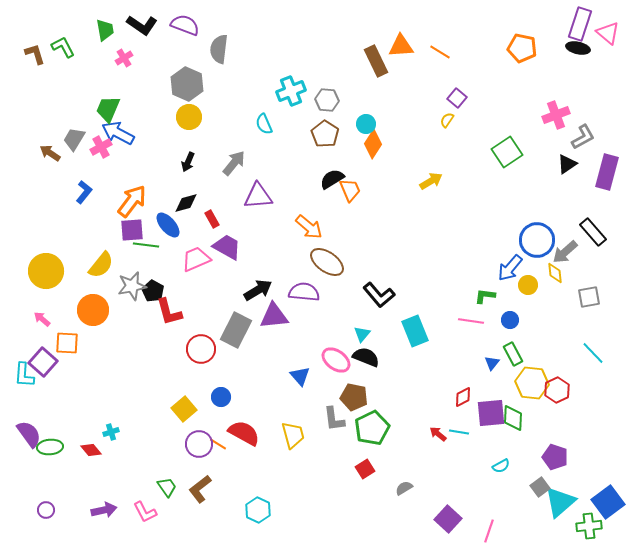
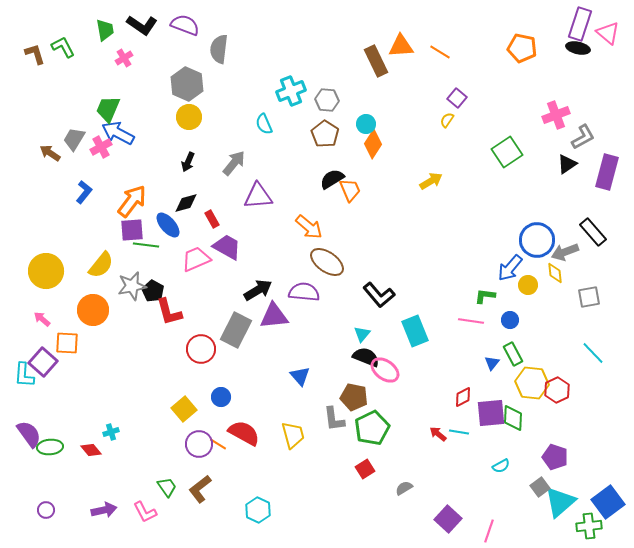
gray arrow at (565, 252): rotated 20 degrees clockwise
pink ellipse at (336, 360): moved 49 px right, 10 px down
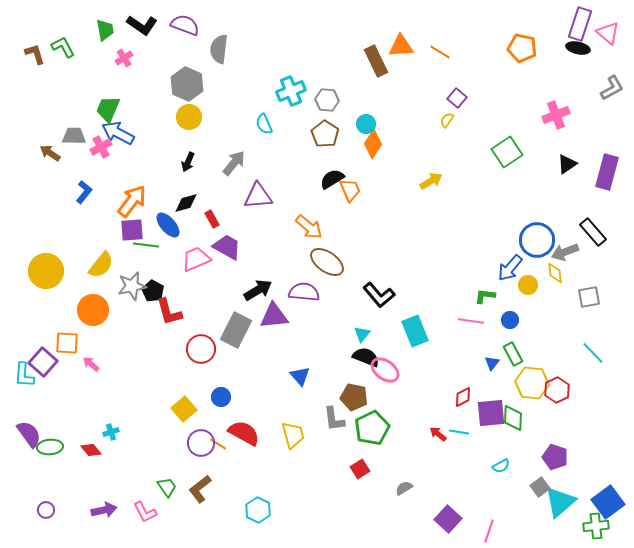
gray L-shape at (583, 137): moved 29 px right, 49 px up
gray trapezoid at (74, 139): moved 3 px up; rotated 60 degrees clockwise
pink arrow at (42, 319): moved 49 px right, 45 px down
purple circle at (199, 444): moved 2 px right, 1 px up
red square at (365, 469): moved 5 px left
green cross at (589, 526): moved 7 px right
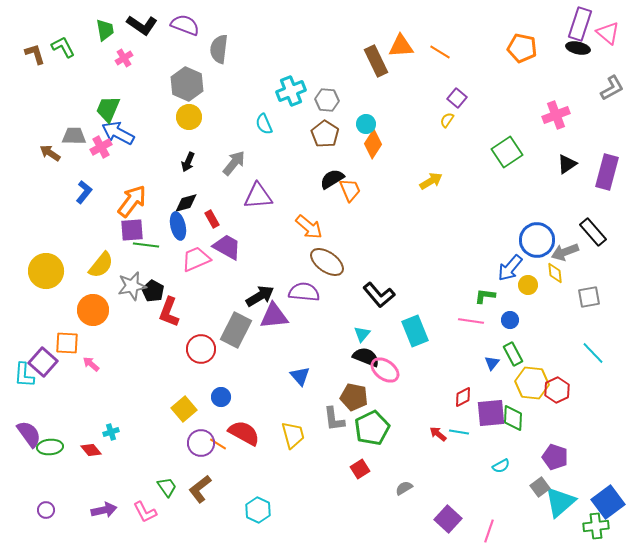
blue ellipse at (168, 225): moved 10 px right, 1 px down; rotated 28 degrees clockwise
black arrow at (258, 290): moved 2 px right, 6 px down
red L-shape at (169, 312): rotated 36 degrees clockwise
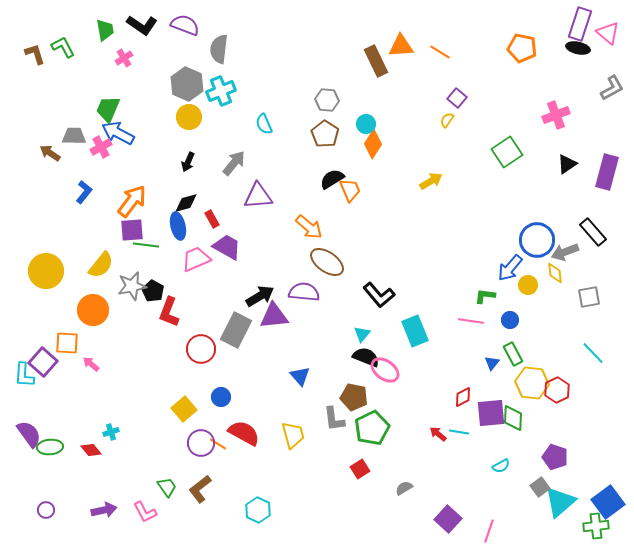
cyan cross at (291, 91): moved 70 px left
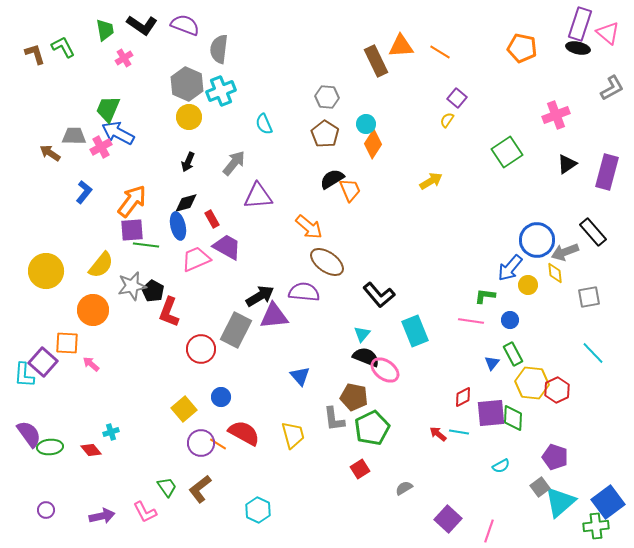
gray hexagon at (327, 100): moved 3 px up
purple arrow at (104, 510): moved 2 px left, 6 px down
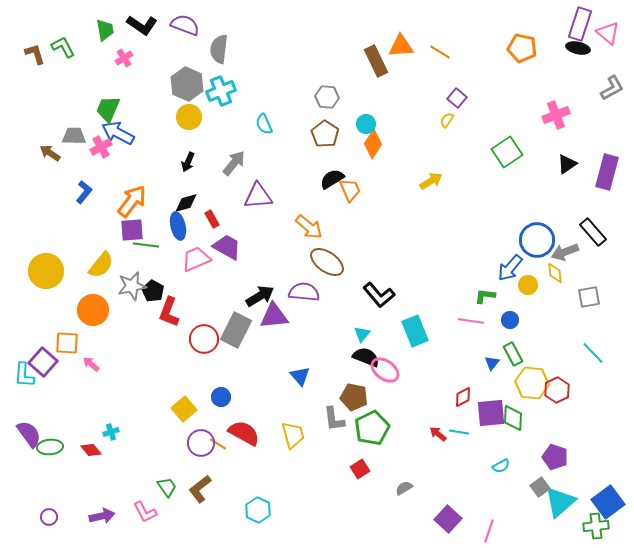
red circle at (201, 349): moved 3 px right, 10 px up
purple circle at (46, 510): moved 3 px right, 7 px down
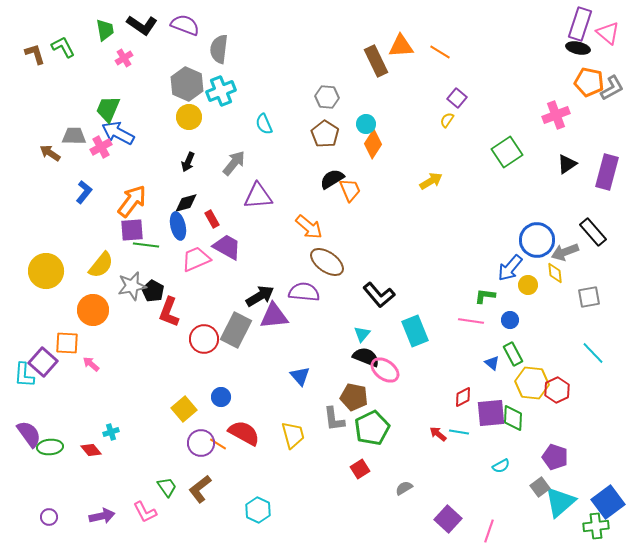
orange pentagon at (522, 48): moved 67 px right, 34 px down
blue triangle at (492, 363): rotated 28 degrees counterclockwise
